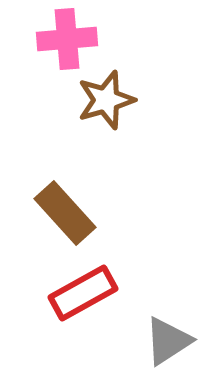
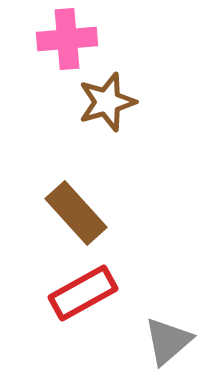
brown star: moved 1 px right, 2 px down
brown rectangle: moved 11 px right
gray triangle: rotated 8 degrees counterclockwise
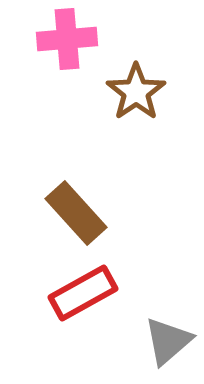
brown star: moved 29 px right, 10 px up; rotated 18 degrees counterclockwise
